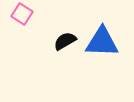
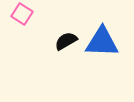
black semicircle: moved 1 px right
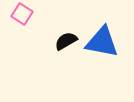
blue triangle: rotated 9 degrees clockwise
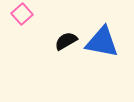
pink square: rotated 15 degrees clockwise
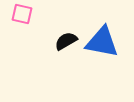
pink square: rotated 35 degrees counterclockwise
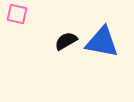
pink square: moved 5 px left
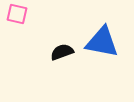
black semicircle: moved 4 px left, 11 px down; rotated 10 degrees clockwise
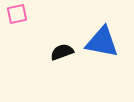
pink square: rotated 25 degrees counterclockwise
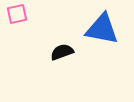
blue triangle: moved 13 px up
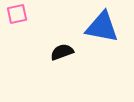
blue triangle: moved 2 px up
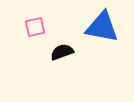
pink square: moved 18 px right, 13 px down
